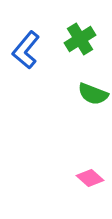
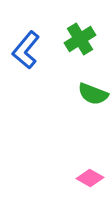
pink diamond: rotated 12 degrees counterclockwise
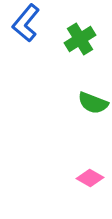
blue L-shape: moved 27 px up
green semicircle: moved 9 px down
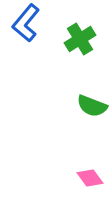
green semicircle: moved 1 px left, 3 px down
pink diamond: rotated 24 degrees clockwise
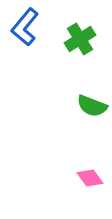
blue L-shape: moved 1 px left, 4 px down
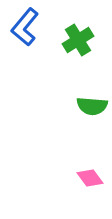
green cross: moved 2 px left, 1 px down
green semicircle: rotated 16 degrees counterclockwise
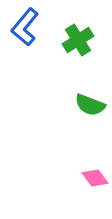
green semicircle: moved 2 px left, 1 px up; rotated 16 degrees clockwise
pink diamond: moved 5 px right
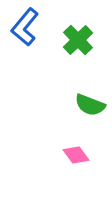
green cross: rotated 12 degrees counterclockwise
pink diamond: moved 19 px left, 23 px up
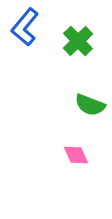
green cross: moved 1 px down
pink diamond: rotated 12 degrees clockwise
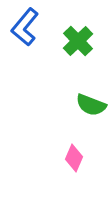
green semicircle: moved 1 px right
pink diamond: moved 2 px left, 3 px down; rotated 48 degrees clockwise
